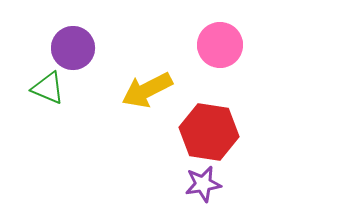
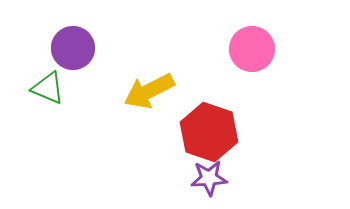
pink circle: moved 32 px right, 4 px down
yellow arrow: moved 2 px right, 1 px down
red hexagon: rotated 10 degrees clockwise
purple star: moved 6 px right, 6 px up; rotated 6 degrees clockwise
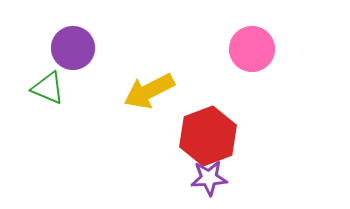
red hexagon: moved 1 px left, 4 px down; rotated 20 degrees clockwise
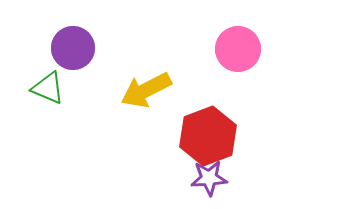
pink circle: moved 14 px left
yellow arrow: moved 3 px left, 1 px up
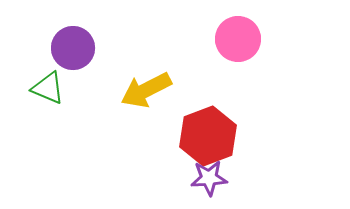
pink circle: moved 10 px up
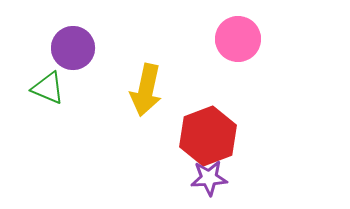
yellow arrow: rotated 51 degrees counterclockwise
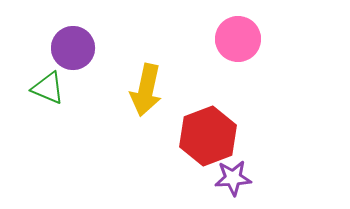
purple star: moved 24 px right
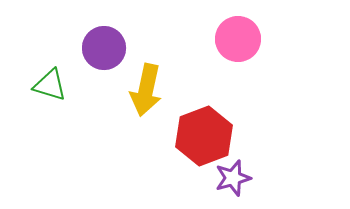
purple circle: moved 31 px right
green triangle: moved 2 px right, 3 px up; rotated 6 degrees counterclockwise
red hexagon: moved 4 px left
purple star: rotated 12 degrees counterclockwise
